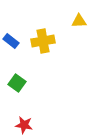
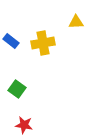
yellow triangle: moved 3 px left, 1 px down
yellow cross: moved 2 px down
green square: moved 6 px down
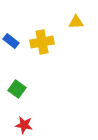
yellow cross: moved 1 px left, 1 px up
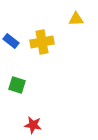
yellow triangle: moved 3 px up
green square: moved 4 px up; rotated 18 degrees counterclockwise
red star: moved 9 px right
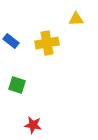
yellow cross: moved 5 px right, 1 px down
